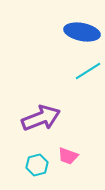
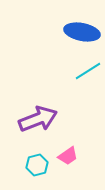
purple arrow: moved 3 px left, 1 px down
pink trapezoid: rotated 55 degrees counterclockwise
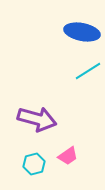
purple arrow: moved 1 px left; rotated 36 degrees clockwise
cyan hexagon: moved 3 px left, 1 px up
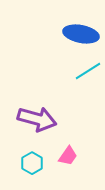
blue ellipse: moved 1 px left, 2 px down
pink trapezoid: rotated 20 degrees counterclockwise
cyan hexagon: moved 2 px left, 1 px up; rotated 15 degrees counterclockwise
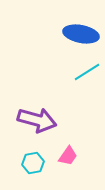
cyan line: moved 1 px left, 1 px down
purple arrow: moved 1 px down
cyan hexagon: moved 1 px right; rotated 20 degrees clockwise
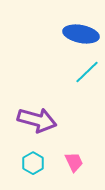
cyan line: rotated 12 degrees counterclockwise
pink trapezoid: moved 6 px right, 6 px down; rotated 60 degrees counterclockwise
cyan hexagon: rotated 20 degrees counterclockwise
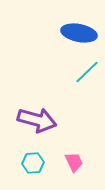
blue ellipse: moved 2 px left, 1 px up
cyan hexagon: rotated 25 degrees clockwise
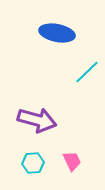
blue ellipse: moved 22 px left
pink trapezoid: moved 2 px left, 1 px up
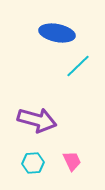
cyan line: moved 9 px left, 6 px up
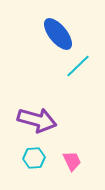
blue ellipse: moved 1 px right, 1 px down; rotated 40 degrees clockwise
cyan hexagon: moved 1 px right, 5 px up
